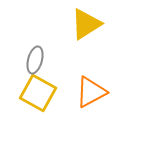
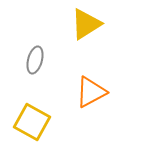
yellow square: moved 6 px left, 29 px down
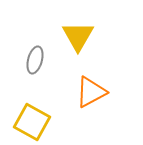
yellow triangle: moved 8 px left, 12 px down; rotated 28 degrees counterclockwise
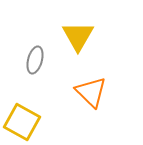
orange triangle: rotated 48 degrees counterclockwise
yellow square: moved 10 px left
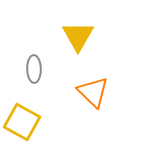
gray ellipse: moved 1 px left, 9 px down; rotated 16 degrees counterclockwise
orange triangle: moved 2 px right
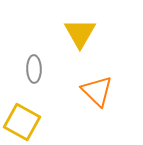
yellow triangle: moved 2 px right, 3 px up
orange triangle: moved 4 px right, 1 px up
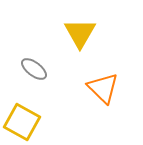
gray ellipse: rotated 52 degrees counterclockwise
orange triangle: moved 6 px right, 3 px up
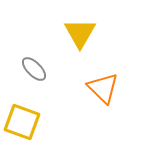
gray ellipse: rotated 8 degrees clockwise
yellow square: rotated 9 degrees counterclockwise
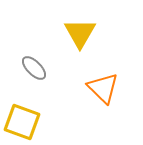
gray ellipse: moved 1 px up
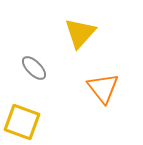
yellow triangle: rotated 12 degrees clockwise
orange triangle: rotated 8 degrees clockwise
